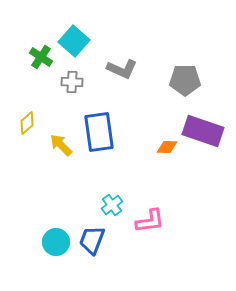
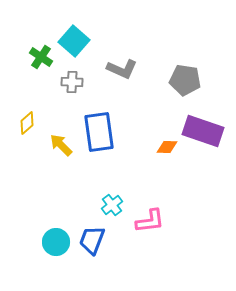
gray pentagon: rotated 8 degrees clockwise
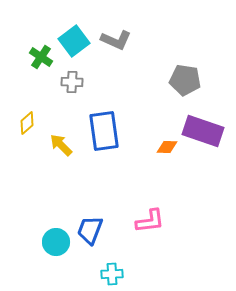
cyan square: rotated 12 degrees clockwise
gray L-shape: moved 6 px left, 29 px up
blue rectangle: moved 5 px right, 1 px up
cyan cross: moved 69 px down; rotated 35 degrees clockwise
blue trapezoid: moved 2 px left, 10 px up
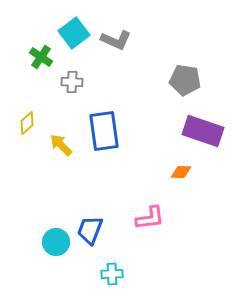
cyan square: moved 8 px up
orange diamond: moved 14 px right, 25 px down
pink L-shape: moved 3 px up
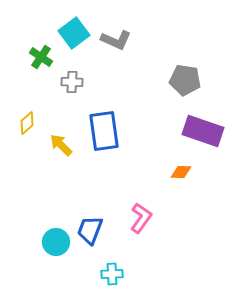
pink L-shape: moved 9 px left; rotated 48 degrees counterclockwise
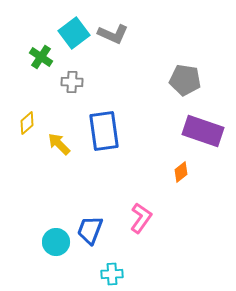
gray L-shape: moved 3 px left, 6 px up
yellow arrow: moved 2 px left, 1 px up
orange diamond: rotated 40 degrees counterclockwise
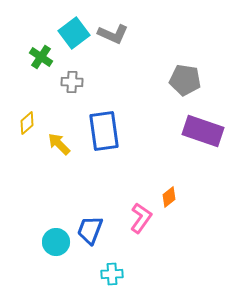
orange diamond: moved 12 px left, 25 px down
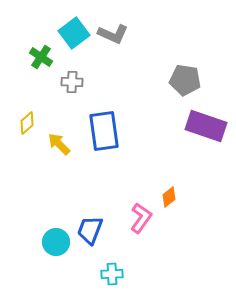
purple rectangle: moved 3 px right, 5 px up
